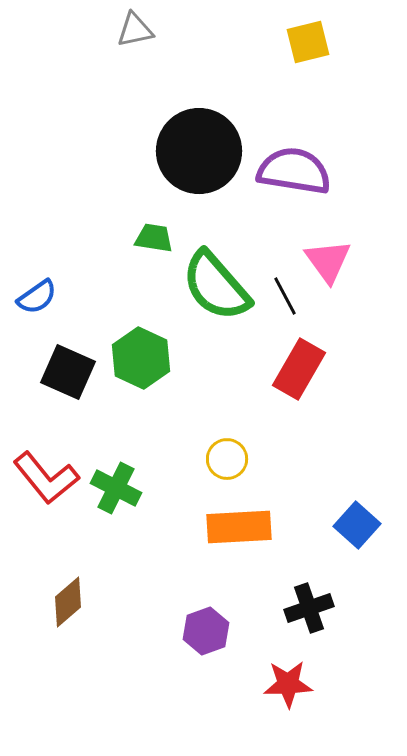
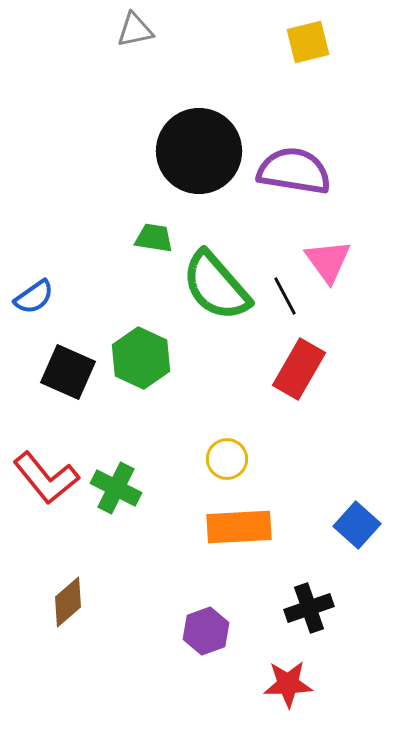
blue semicircle: moved 3 px left
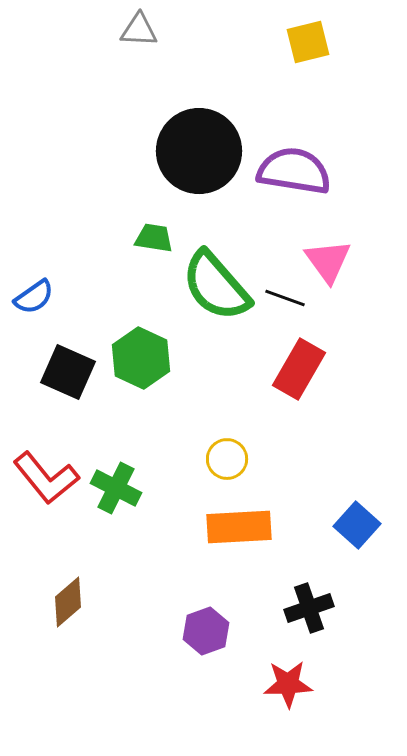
gray triangle: moved 4 px right; rotated 15 degrees clockwise
black line: moved 2 px down; rotated 42 degrees counterclockwise
